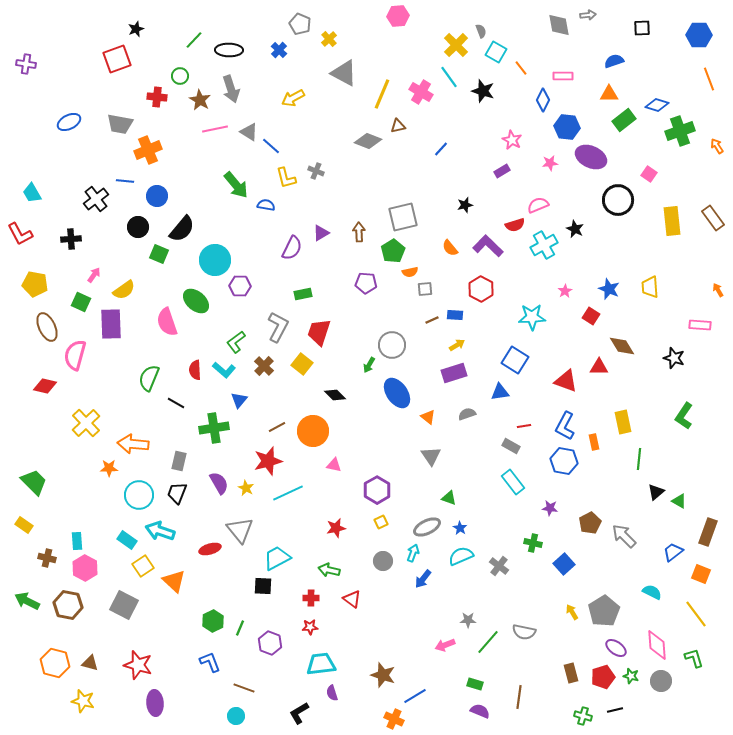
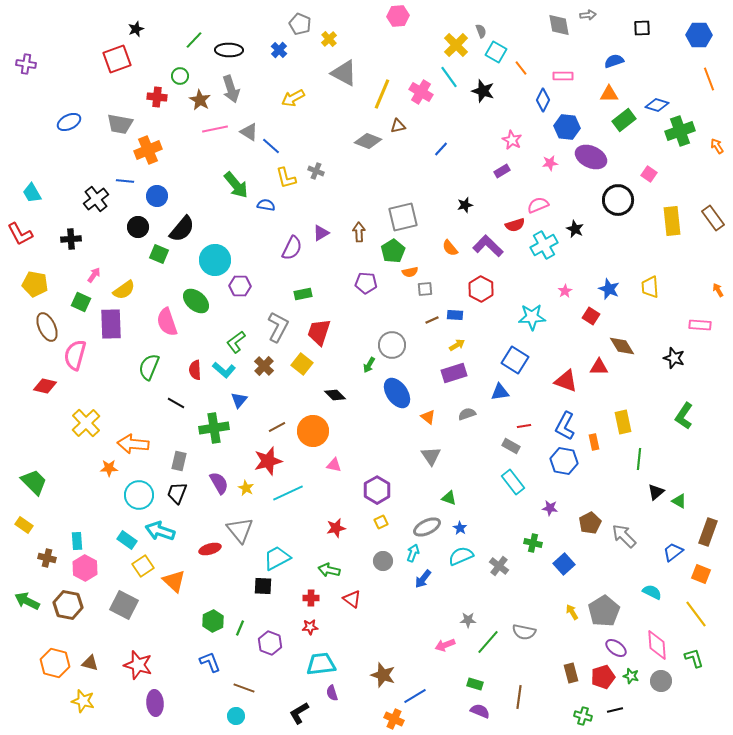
green semicircle at (149, 378): moved 11 px up
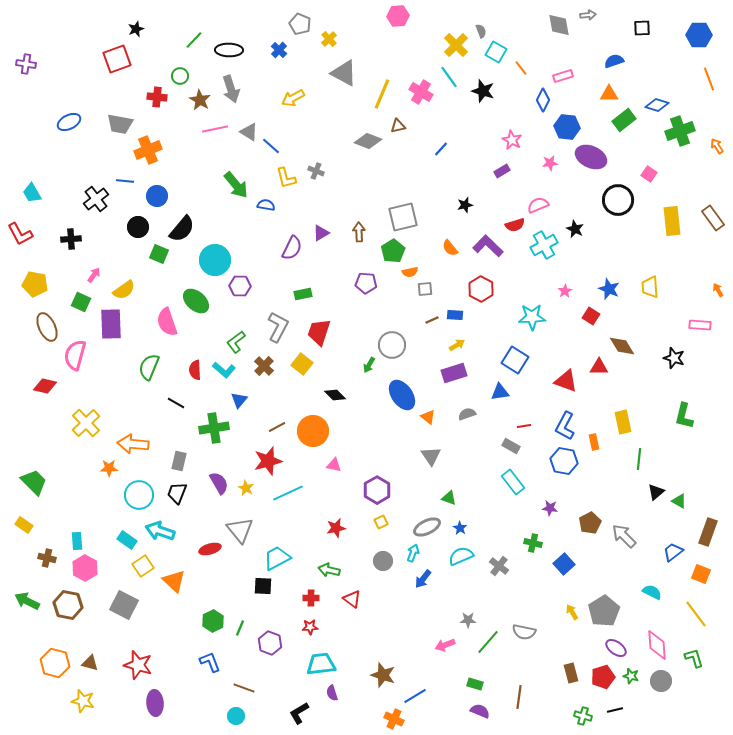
pink rectangle at (563, 76): rotated 18 degrees counterclockwise
blue ellipse at (397, 393): moved 5 px right, 2 px down
green L-shape at (684, 416): rotated 20 degrees counterclockwise
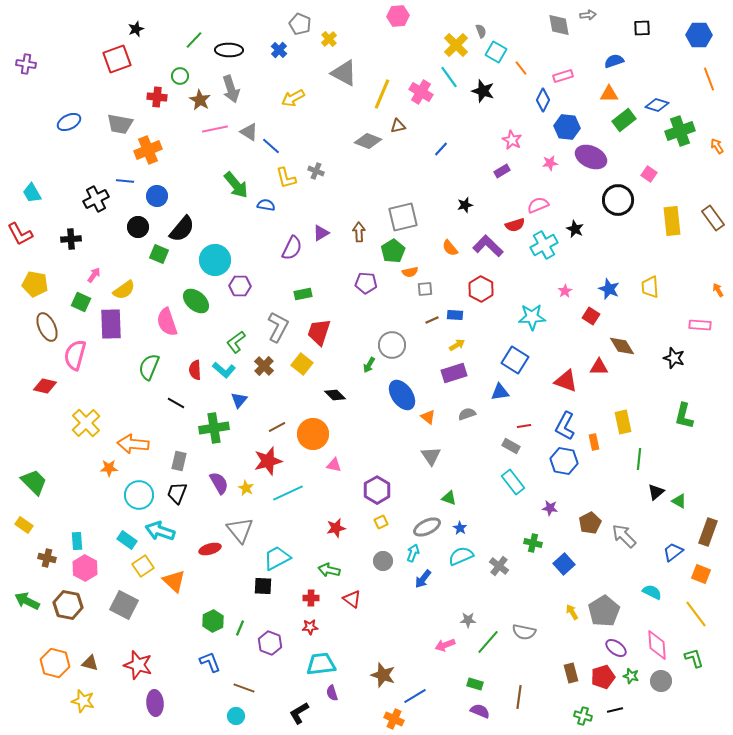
black cross at (96, 199): rotated 10 degrees clockwise
orange circle at (313, 431): moved 3 px down
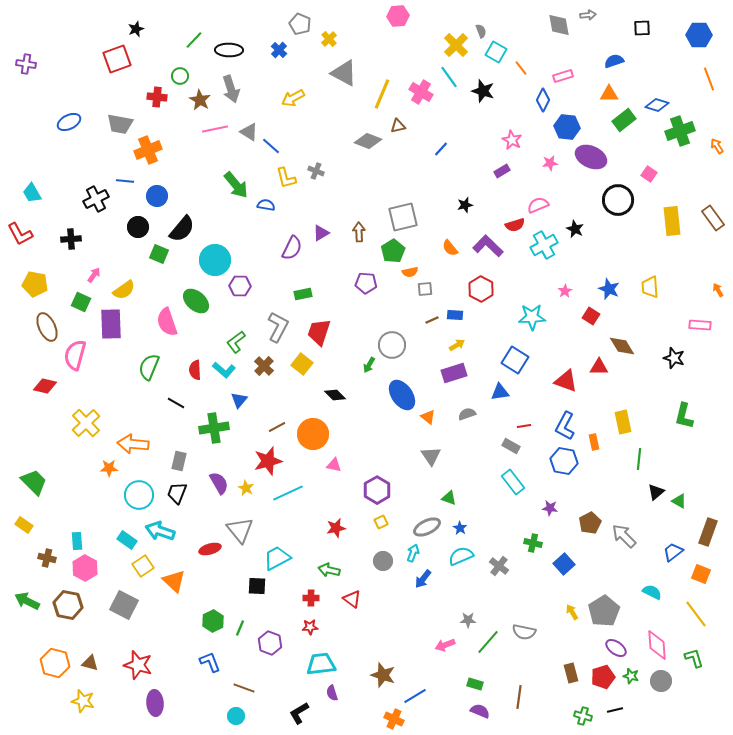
black square at (263, 586): moved 6 px left
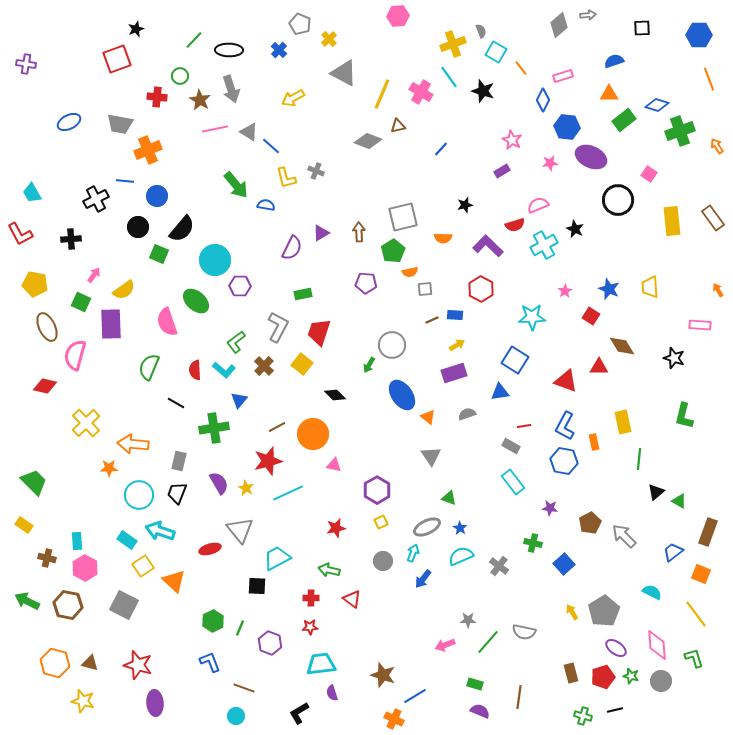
gray diamond at (559, 25): rotated 60 degrees clockwise
yellow cross at (456, 45): moved 3 px left, 1 px up; rotated 25 degrees clockwise
orange semicircle at (450, 248): moved 7 px left, 10 px up; rotated 48 degrees counterclockwise
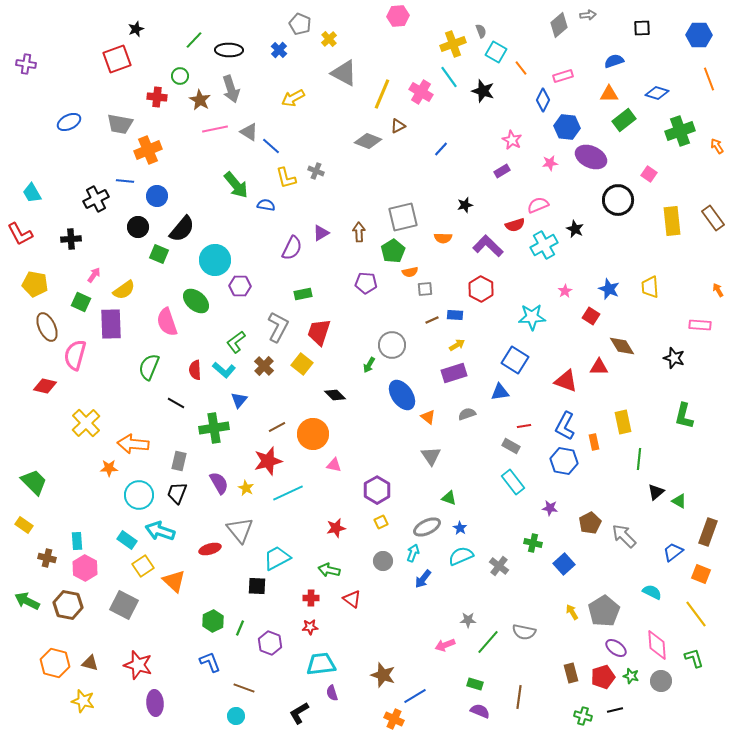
blue diamond at (657, 105): moved 12 px up
brown triangle at (398, 126): rotated 14 degrees counterclockwise
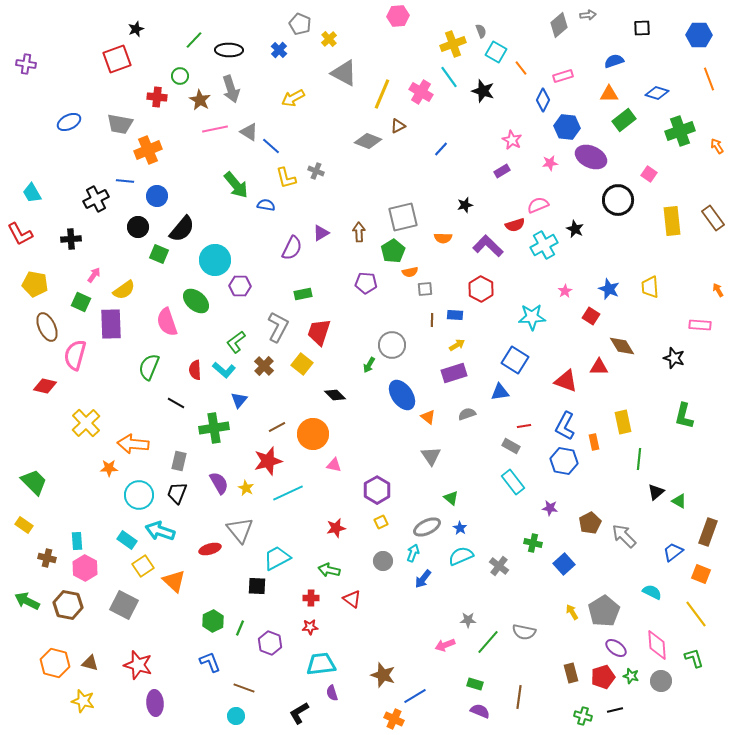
brown line at (432, 320): rotated 64 degrees counterclockwise
green triangle at (449, 498): moved 2 px right; rotated 21 degrees clockwise
